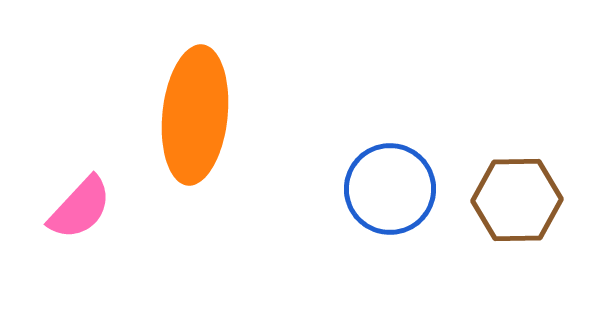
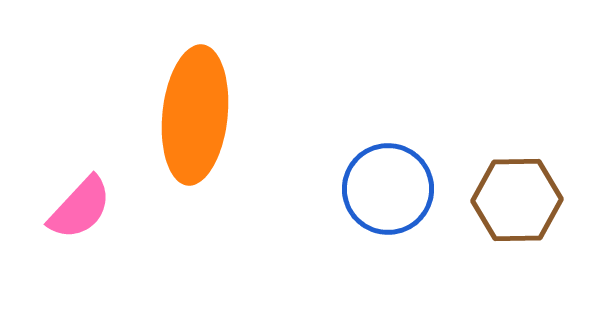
blue circle: moved 2 px left
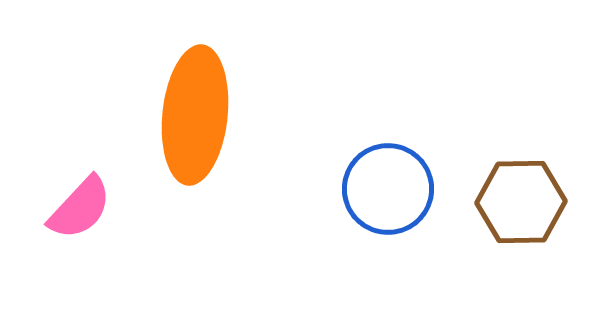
brown hexagon: moved 4 px right, 2 px down
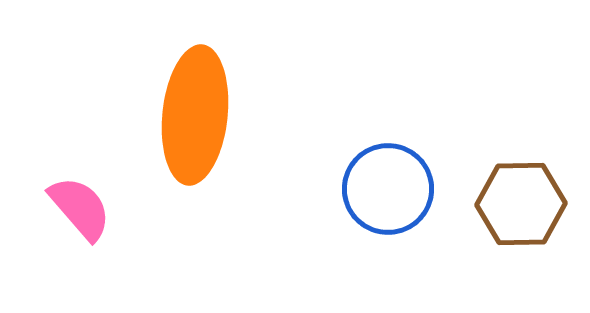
brown hexagon: moved 2 px down
pink semicircle: rotated 84 degrees counterclockwise
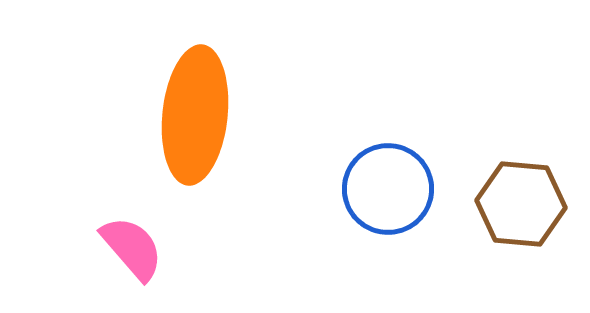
brown hexagon: rotated 6 degrees clockwise
pink semicircle: moved 52 px right, 40 px down
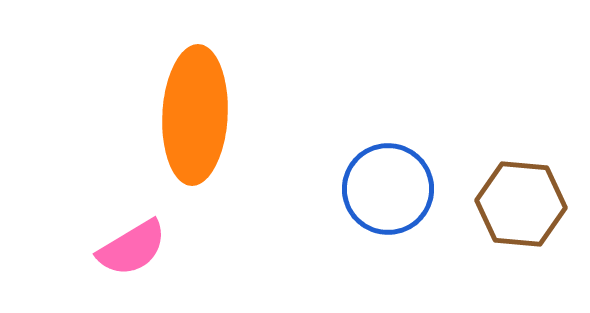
orange ellipse: rotated 3 degrees counterclockwise
pink semicircle: rotated 100 degrees clockwise
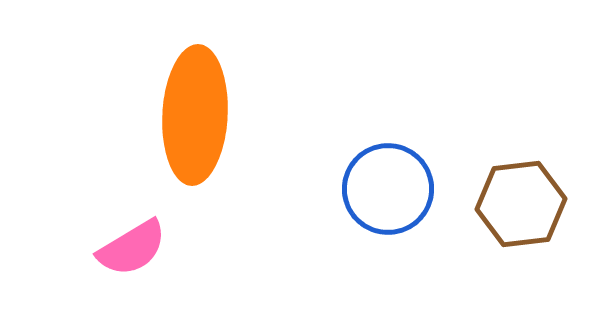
brown hexagon: rotated 12 degrees counterclockwise
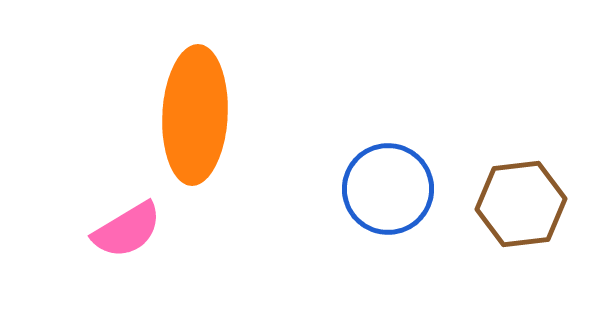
pink semicircle: moved 5 px left, 18 px up
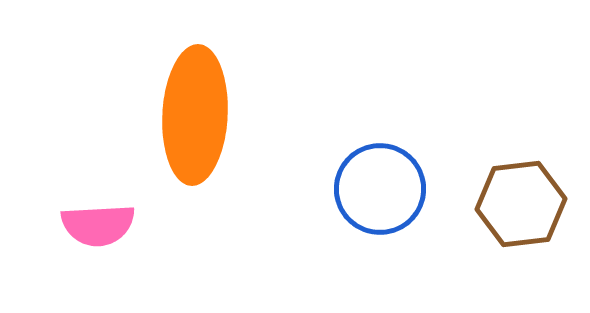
blue circle: moved 8 px left
pink semicircle: moved 29 px left, 5 px up; rotated 28 degrees clockwise
